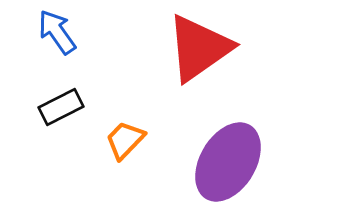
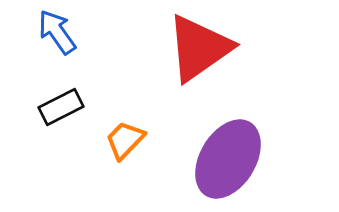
purple ellipse: moved 3 px up
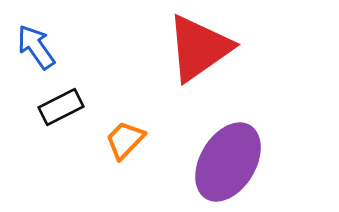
blue arrow: moved 21 px left, 15 px down
purple ellipse: moved 3 px down
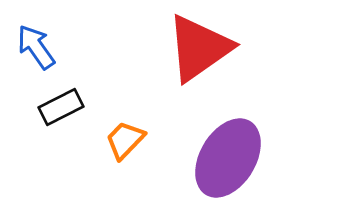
purple ellipse: moved 4 px up
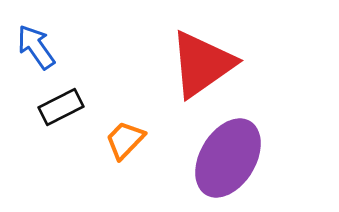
red triangle: moved 3 px right, 16 px down
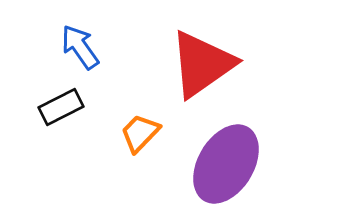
blue arrow: moved 44 px right
orange trapezoid: moved 15 px right, 7 px up
purple ellipse: moved 2 px left, 6 px down
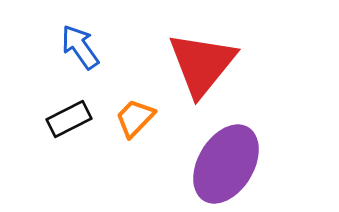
red triangle: rotated 16 degrees counterclockwise
black rectangle: moved 8 px right, 12 px down
orange trapezoid: moved 5 px left, 15 px up
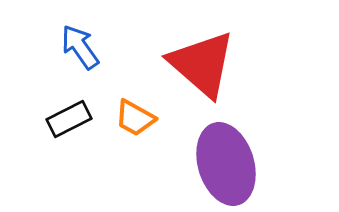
red triangle: rotated 28 degrees counterclockwise
orange trapezoid: rotated 105 degrees counterclockwise
purple ellipse: rotated 48 degrees counterclockwise
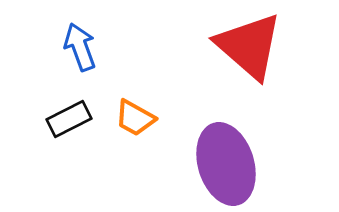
blue arrow: rotated 15 degrees clockwise
red triangle: moved 47 px right, 18 px up
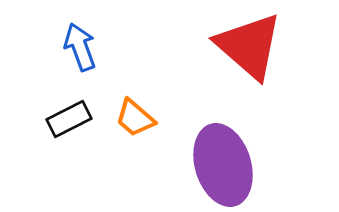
orange trapezoid: rotated 12 degrees clockwise
purple ellipse: moved 3 px left, 1 px down
